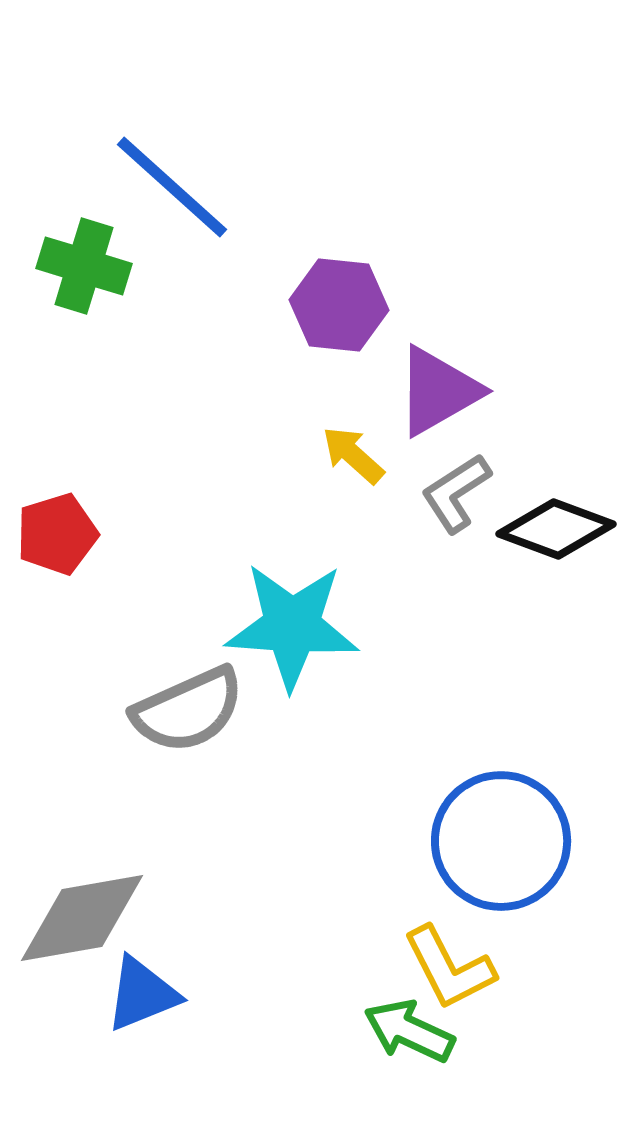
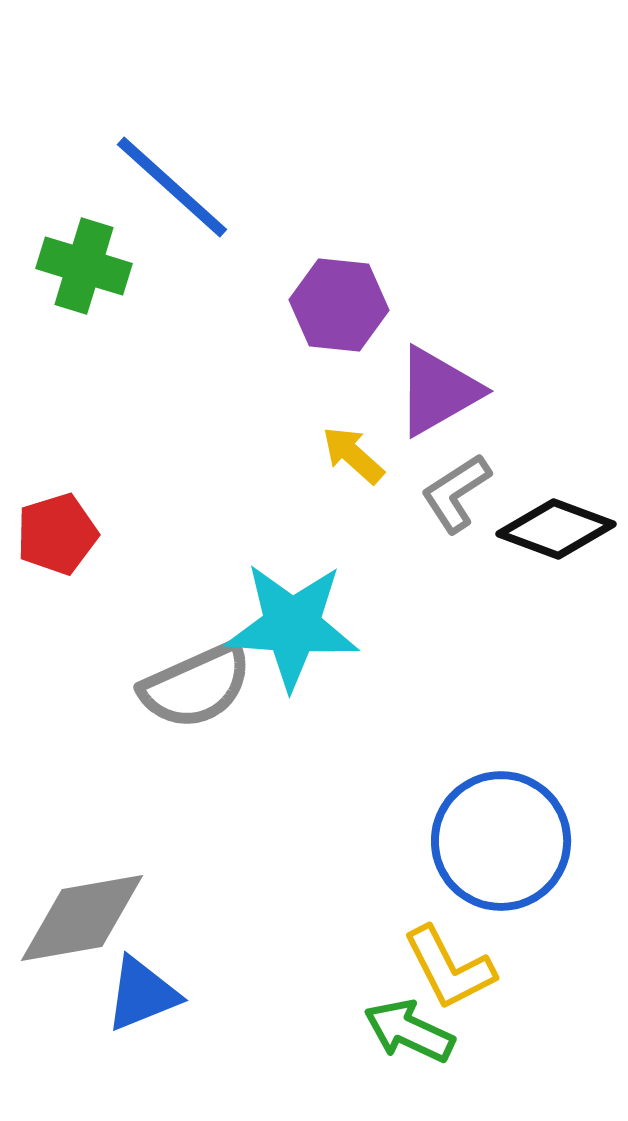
gray semicircle: moved 8 px right, 24 px up
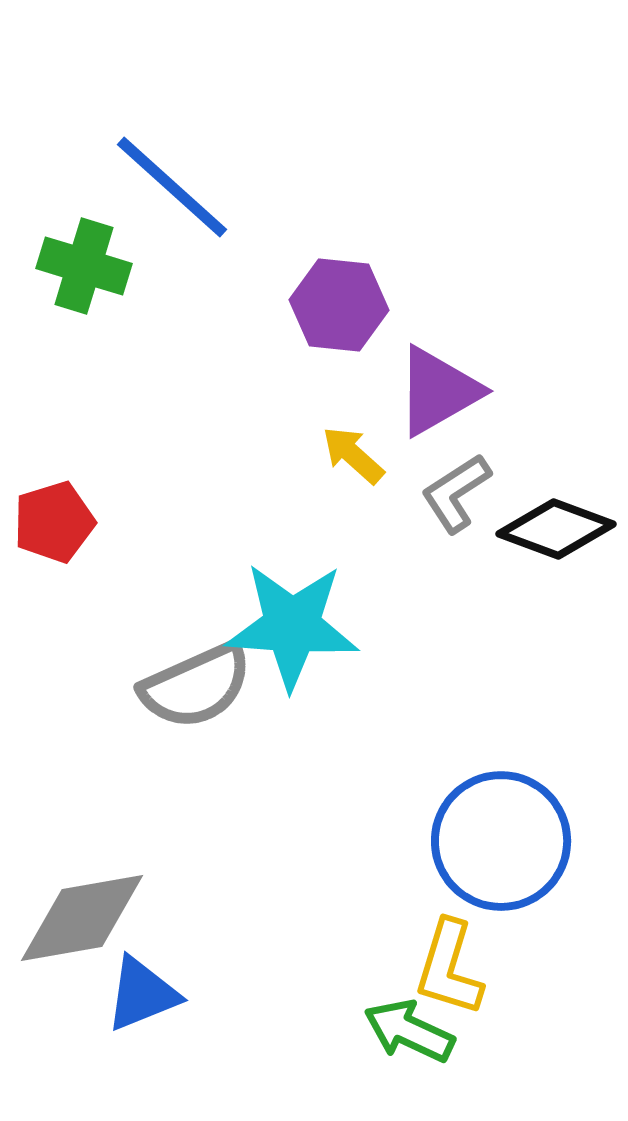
red pentagon: moved 3 px left, 12 px up
yellow L-shape: rotated 44 degrees clockwise
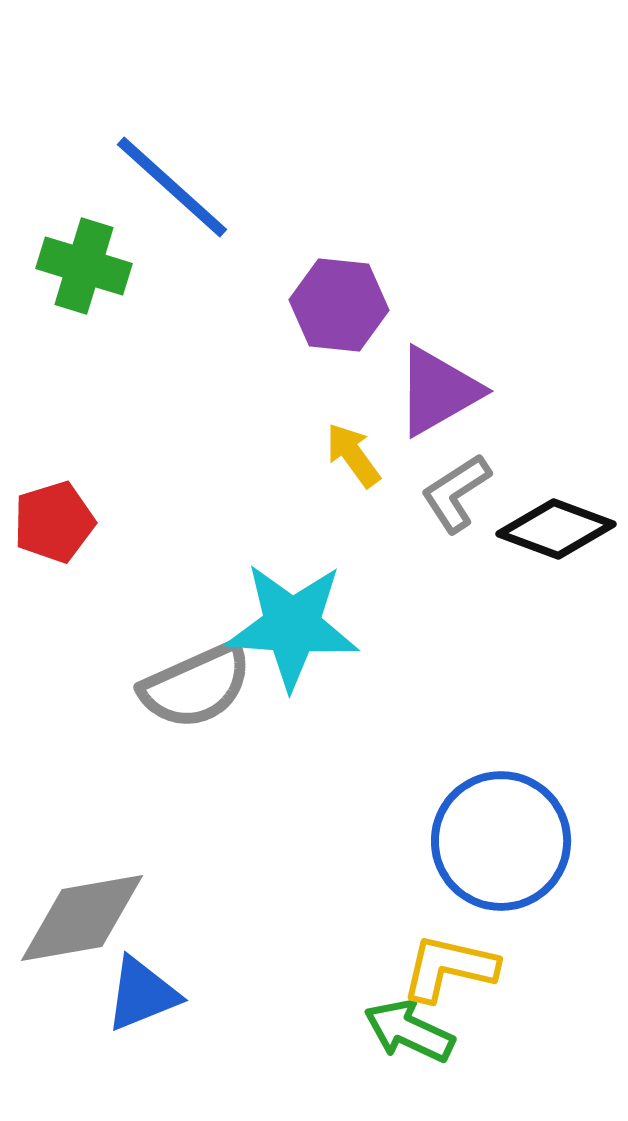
yellow arrow: rotated 12 degrees clockwise
yellow L-shape: rotated 86 degrees clockwise
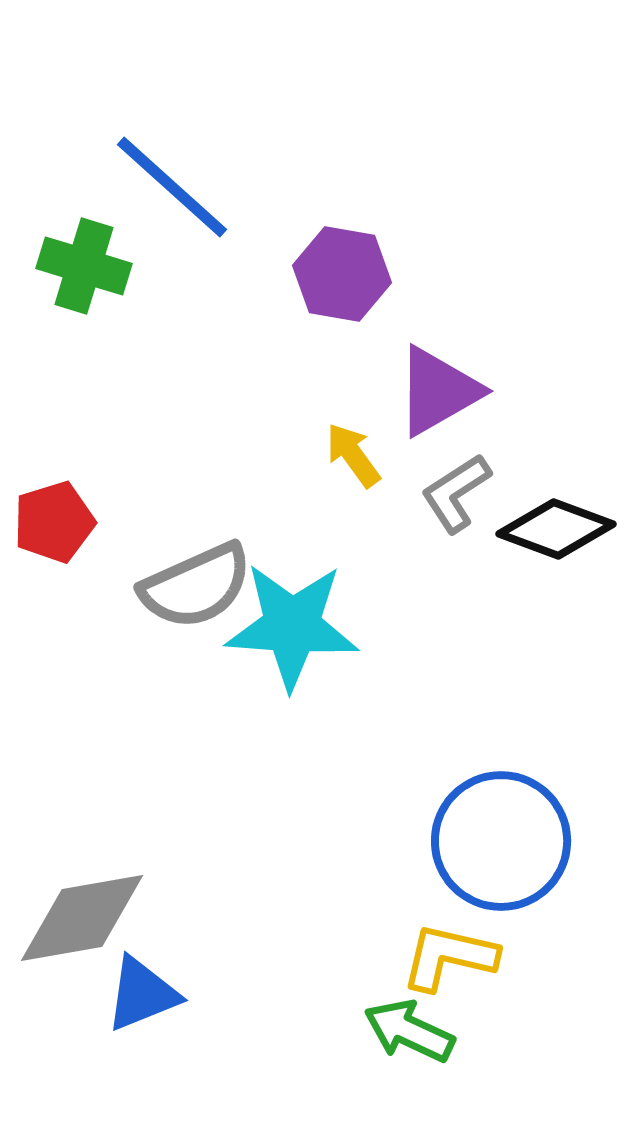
purple hexagon: moved 3 px right, 31 px up; rotated 4 degrees clockwise
gray semicircle: moved 100 px up
yellow L-shape: moved 11 px up
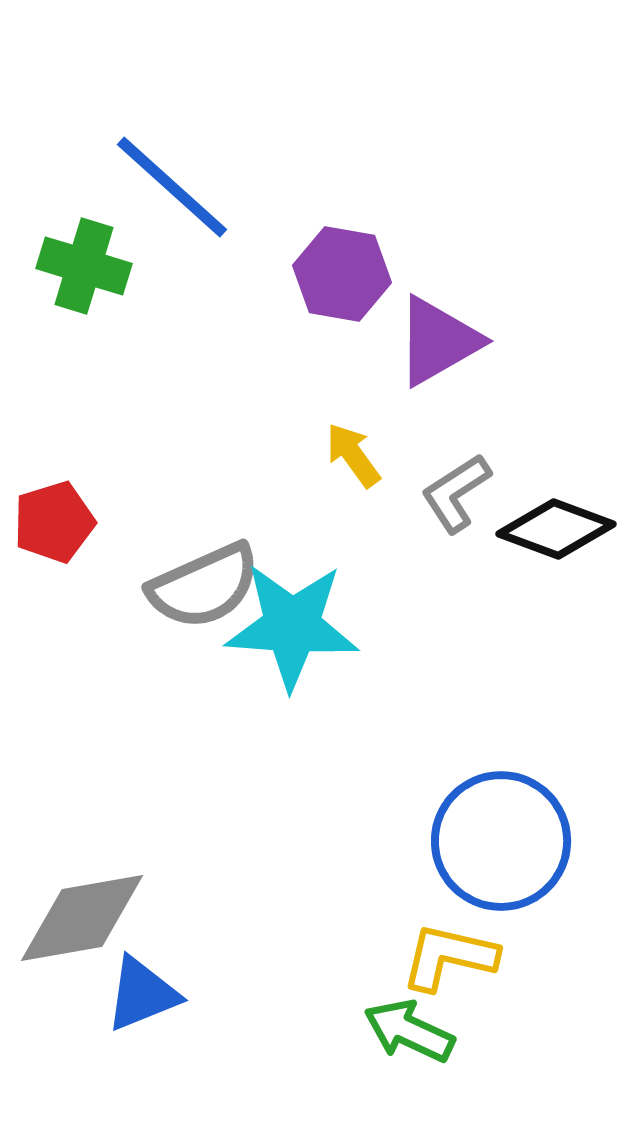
purple triangle: moved 50 px up
gray semicircle: moved 8 px right
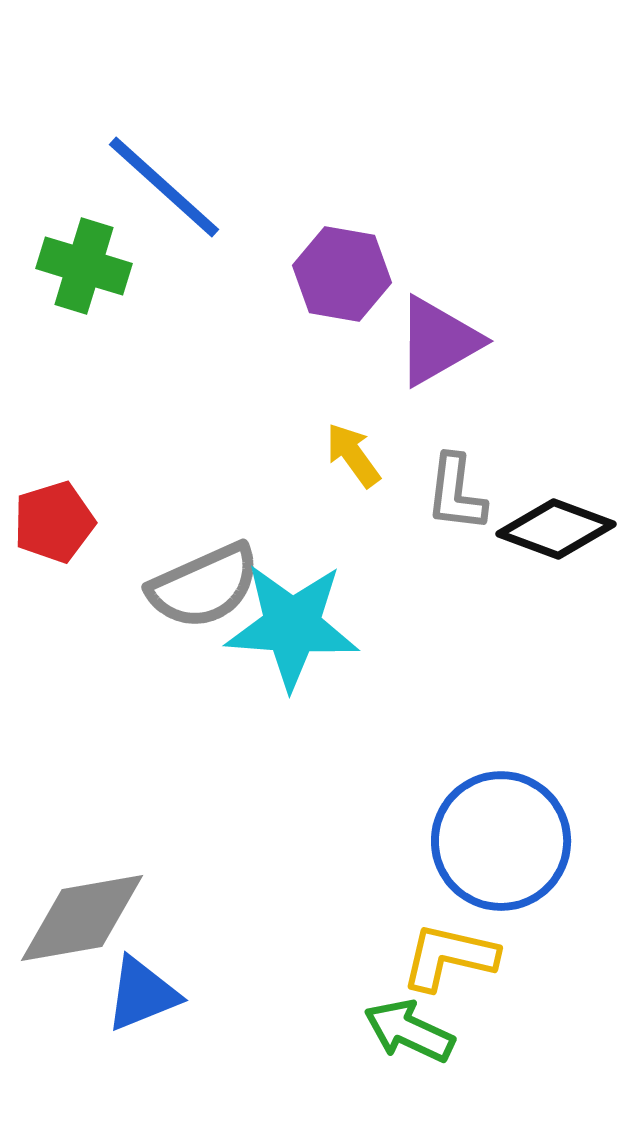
blue line: moved 8 px left
gray L-shape: rotated 50 degrees counterclockwise
